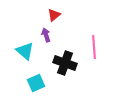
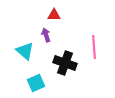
red triangle: rotated 40 degrees clockwise
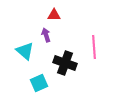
cyan square: moved 3 px right
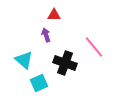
pink line: rotated 35 degrees counterclockwise
cyan triangle: moved 1 px left, 9 px down
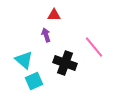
cyan square: moved 5 px left, 2 px up
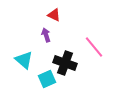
red triangle: rotated 24 degrees clockwise
cyan square: moved 13 px right, 2 px up
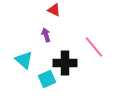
red triangle: moved 5 px up
black cross: rotated 20 degrees counterclockwise
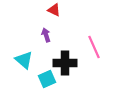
pink line: rotated 15 degrees clockwise
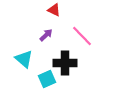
purple arrow: rotated 64 degrees clockwise
pink line: moved 12 px left, 11 px up; rotated 20 degrees counterclockwise
cyan triangle: moved 1 px up
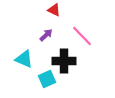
cyan triangle: rotated 18 degrees counterclockwise
black cross: moved 1 px left, 2 px up
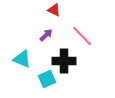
cyan triangle: moved 2 px left
